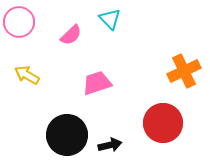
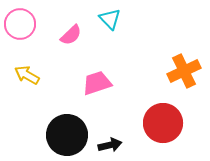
pink circle: moved 1 px right, 2 px down
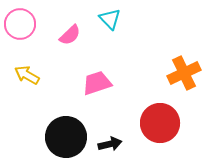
pink semicircle: moved 1 px left
orange cross: moved 2 px down
red circle: moved 3 px left
black circle: moved 1 px left, 2 px down
black arrow: moved 1 px up
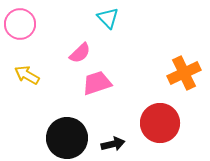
cyan triangle: moved 2 px left, 1 px up
pink semicircle: moved 10 px right, 18 px down
black circle: moved 1 px right, 1 px down
black arrow: moved 3 px right
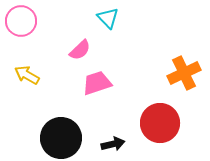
pink circle: moved 1 px right, 3 px up
pink semicircle: moved 3 px up
black circle: moved 6 px left
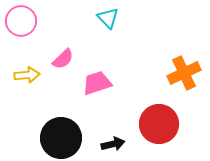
pink semicircle: moved 17 px left, 9 px down
yellow arrow: rotated 145 degrees clockwise
red circle: moved 1 px left, 1 px down
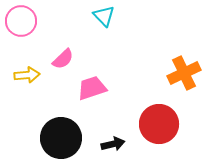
cyan triangle: moved 4 px left, 2 px up
pink trapezoid: moved 5 px left, 5 px down
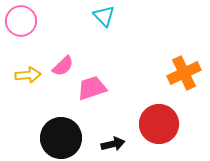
pink semicircle: moved 7 px down
yellow arrow: moved 1 px right
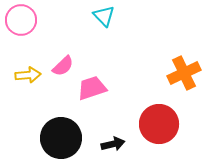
pink circle: moved 1 px up
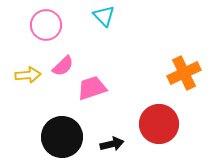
pink circle: moved 25 px right, 5 px down
black circle: moved 1 px right, 1 px up
black arrow: moved 1 px left
